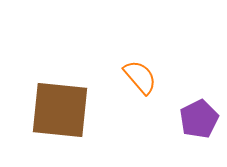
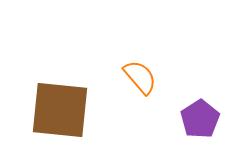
purple pentagon: moved 1 px right; rotated 6 degrees counterclockwise
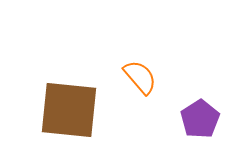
brown square: moved 9 px right
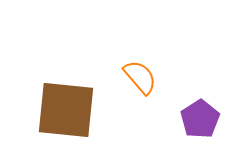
brown square: moved 3 px left
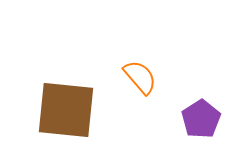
purple pentagon: moved 1 px right
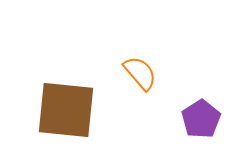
orange semicircle: moved 4 px up
